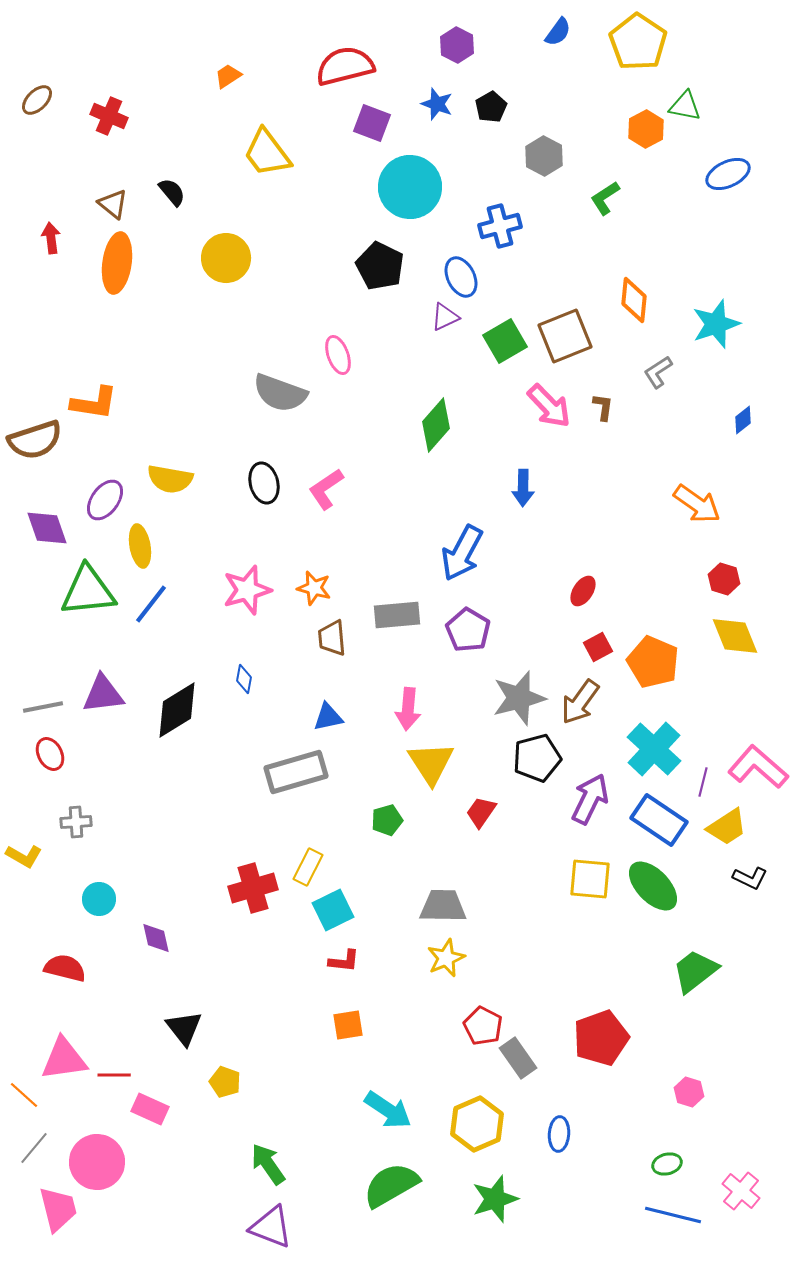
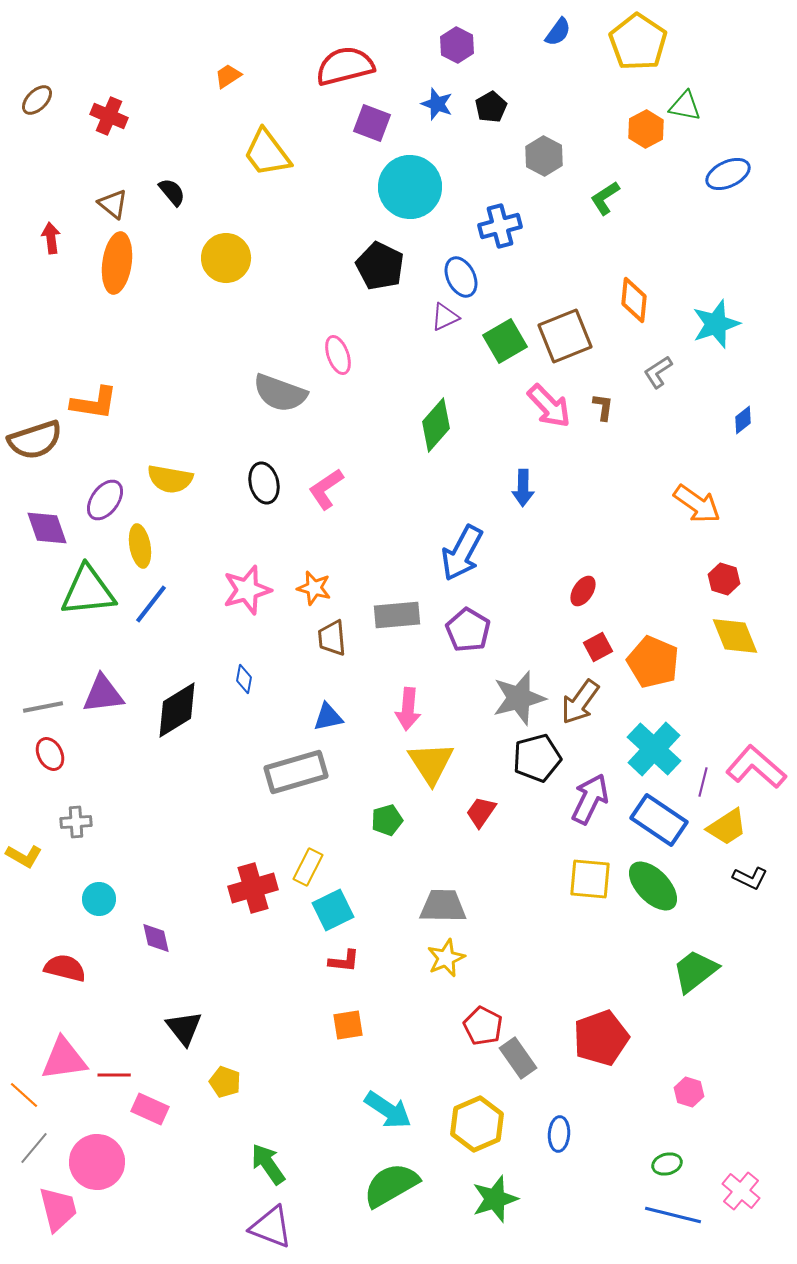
pink L-shape at (758, 767): moved 2 px left
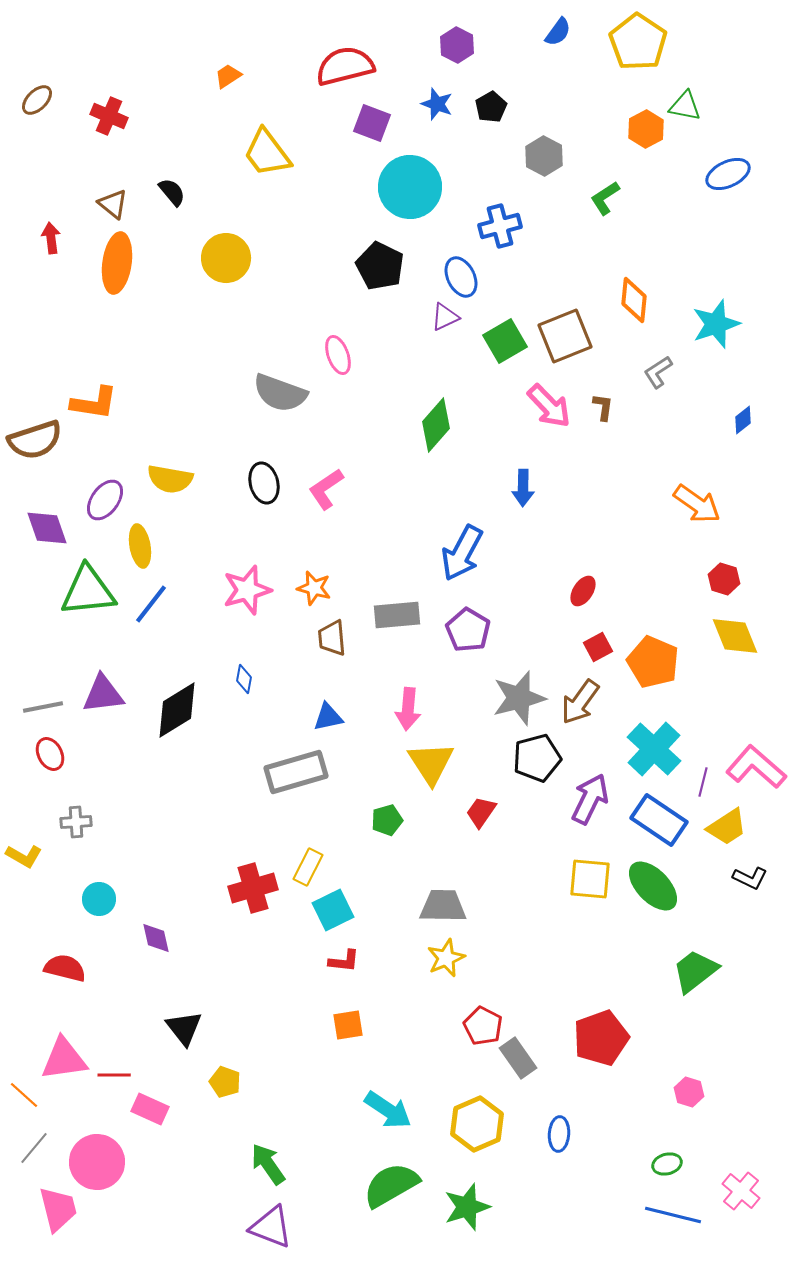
green star at (495, 1199): moved 28 px left, 8 px down
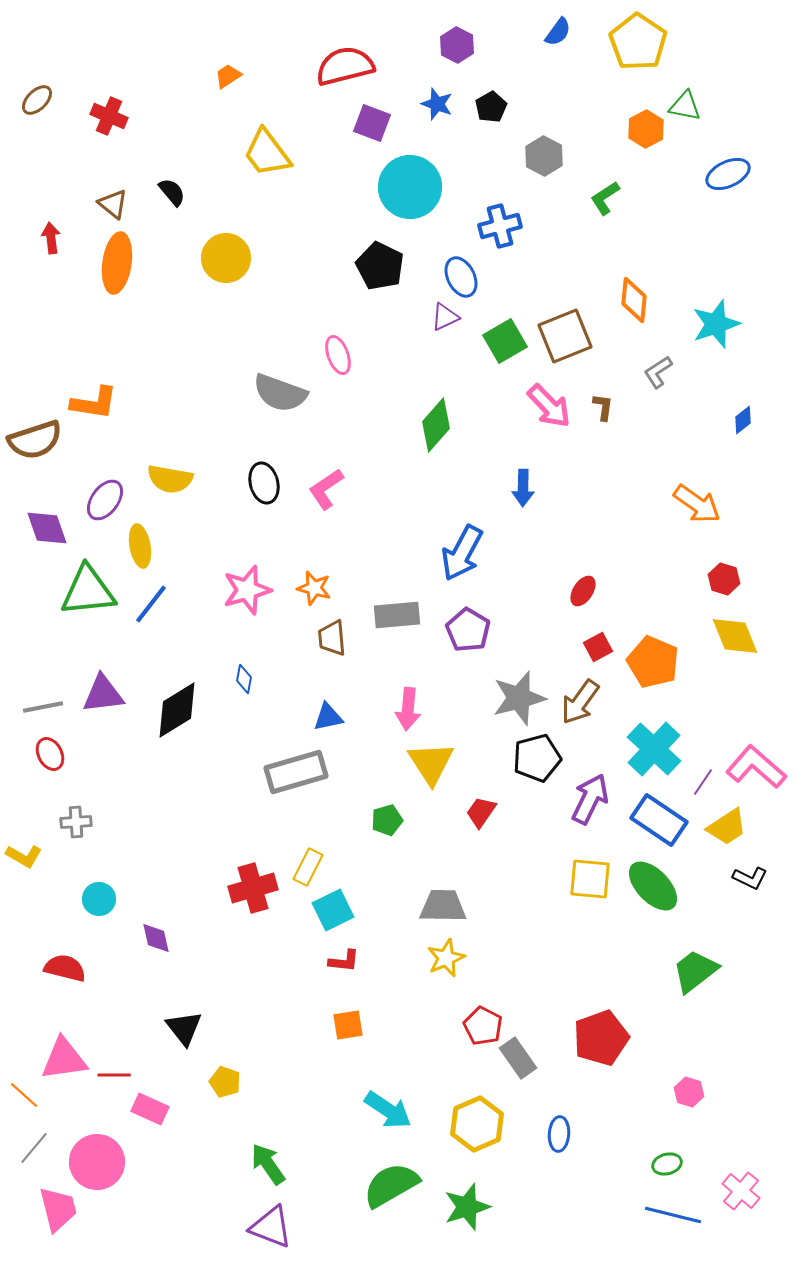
purple line at (703, 782): rotated 20 degrees clockwise
